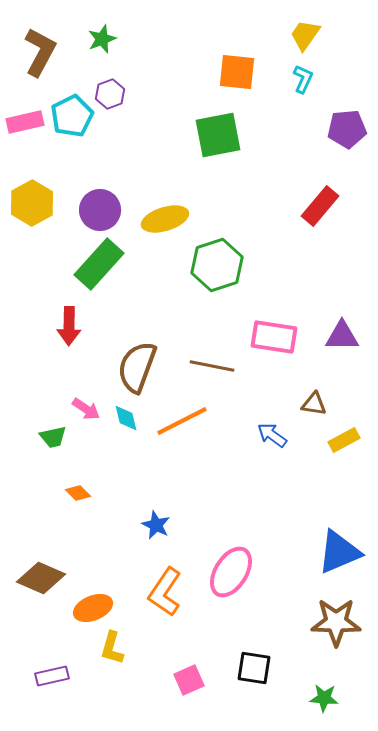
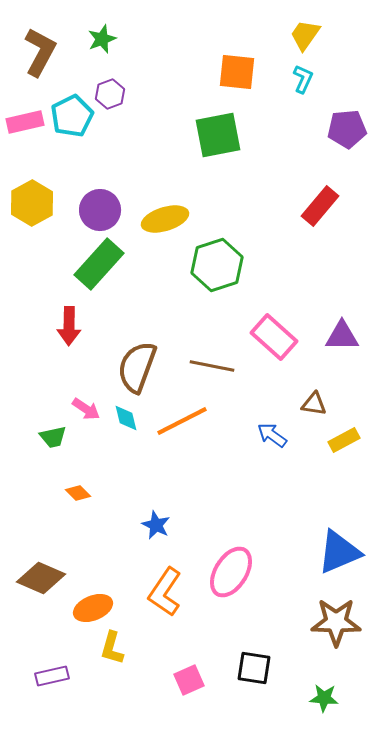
pink rectangle at (274, 337): rotated 33 degrees clockwise
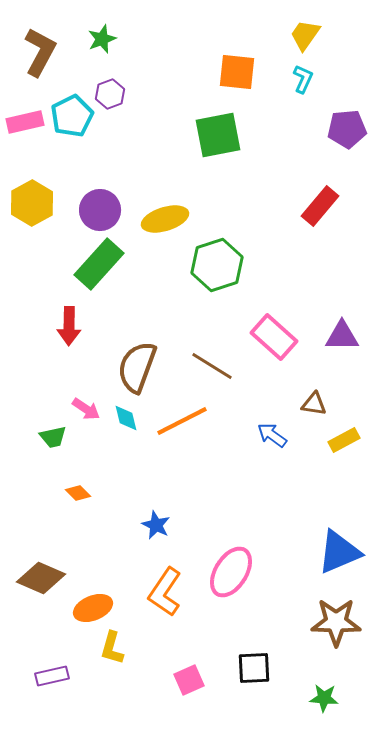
brown line at (212, 366): rotated 21 degrees clockwise
black square at (254, 668): rotated 12 degrees counterclockwise
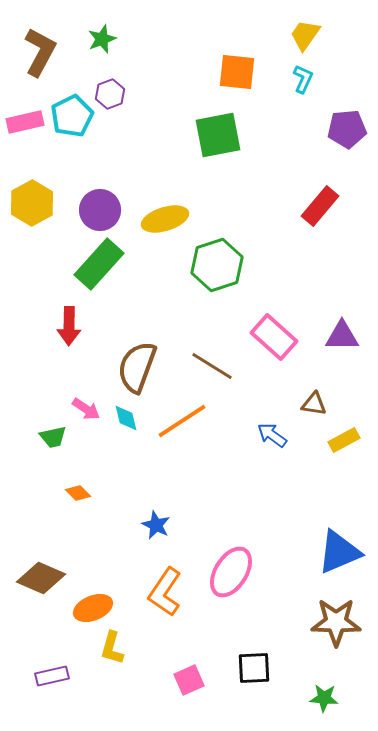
orange line at (182, 421): rotated 6 degrees counterclockwise
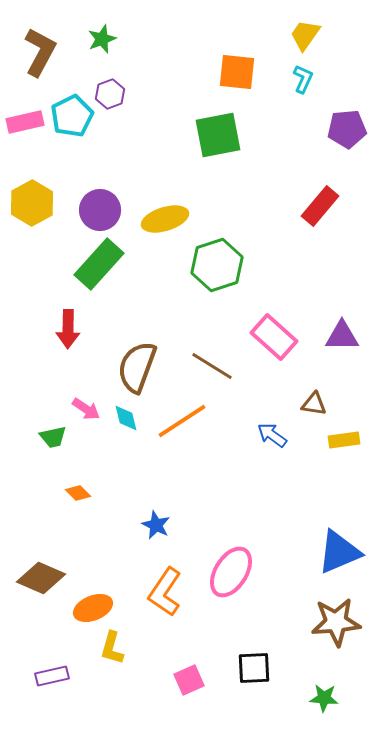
red arrow at (69, 326): moved 1 px left, 3 px down
yellow rectangle at (344, 440): rotated 20 degrees clockwise
brown star at (336, 622): rotated 6 degrees counterclockwise
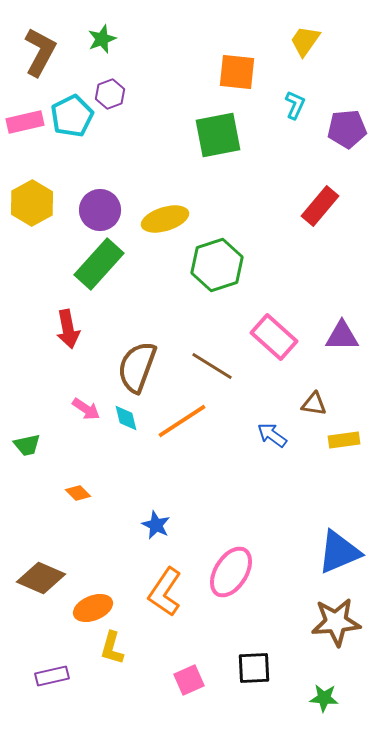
yellow trapezoid at (305, 35): moved 6 px down
cyan L-shape at (303, 79): moved 8 px left, 26 px down
red arrow at (68, 329): rotated 12 degrees counterclockwise
green trapezoid at (53, 437): moved 26 px left, 8 px down
